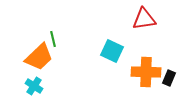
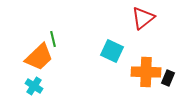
red triangle: moved 1 px left, 1 px up; rotated 30 degrees counterclockwise
black rectangle: moved 1 px left
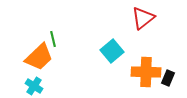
cyan square: rotated 25 degrees clockwise
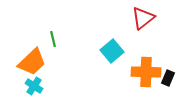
orange trapezoid: moved 7 px left, 5 px down
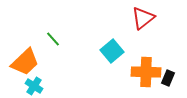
green line: rotated 28 degrees counterclockwise
orange trapezoid: moved 7 px left
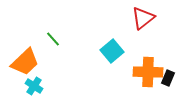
orange cross: moved 2 px right
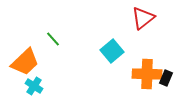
orange cross: moved 1 px left, 2 px down
black rectangle: moved 2 px left
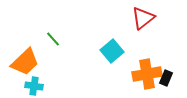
orange cross: rotated 12 degrees counterclockwise
cyan cross: rotated 24 degrees counterclockwise
